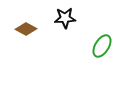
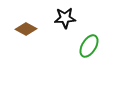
green ellipse: moved 13 px left
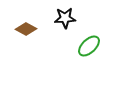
green ellipse: rotated 15 degrees clockwise
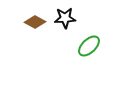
brown diamond: moved 9 px right, 7 px up
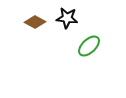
black star: moved 2 px right; rotated 10 degrees clockwise
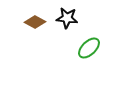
green ellipse: moved 2 px down
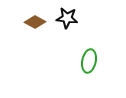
green ellipse: moved 13 px down; rotated 35 degrees counterclockwise
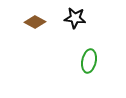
black star: moved 8 px right
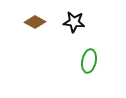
black star: moved 1 px left, 4 px down
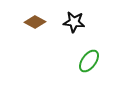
green ellipse: rotated 25 degrees clockwise
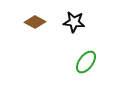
green ellipse: moved 3 px left, 1 px down
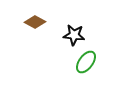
black star: moved 13 px down
